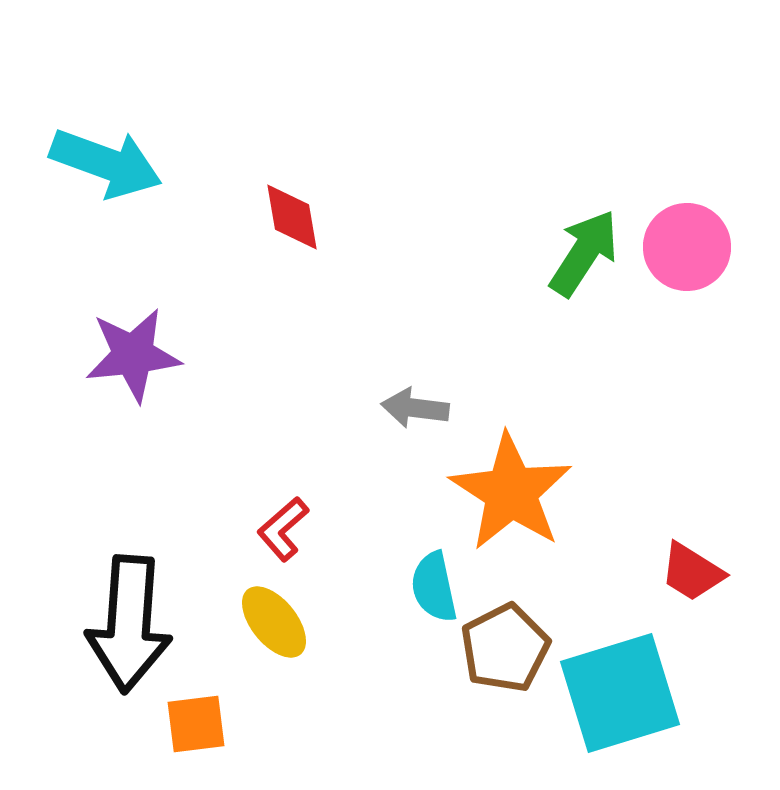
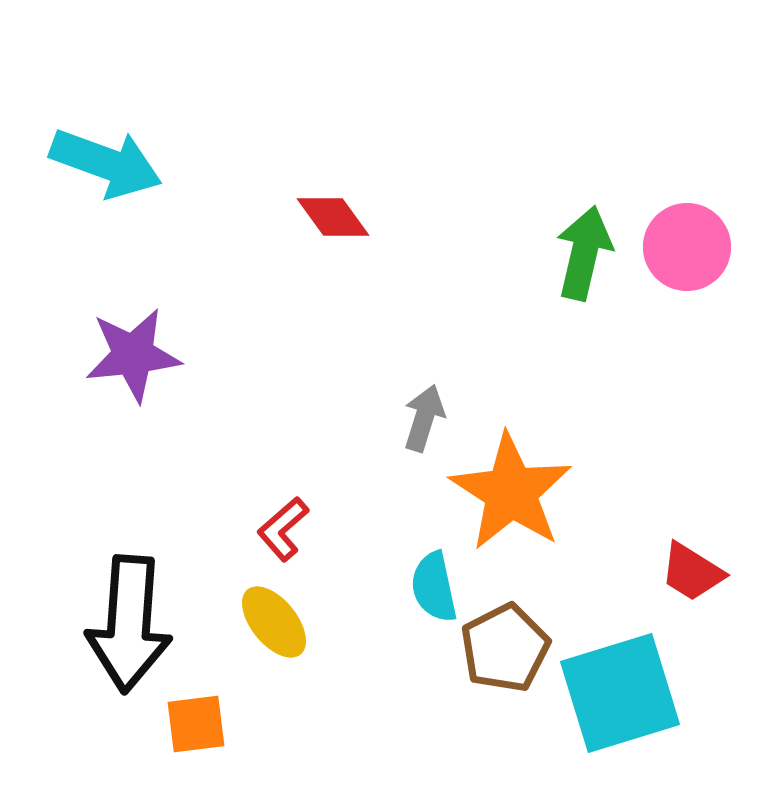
red diamond: moved 41 px right; rotated 26 degrees counterclockwise
green arrow: rotated 20 degrees counterclockwise
gray arrow: moved 9 px right, 10 px down; rotated 100 degrees clockwise
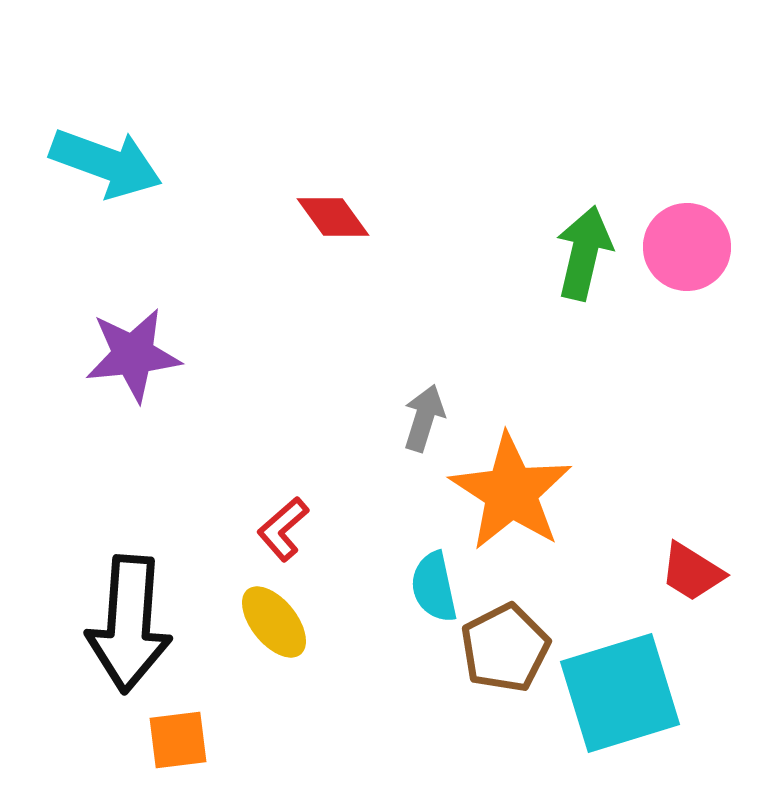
orange square: moved 18 px left, 16 px down
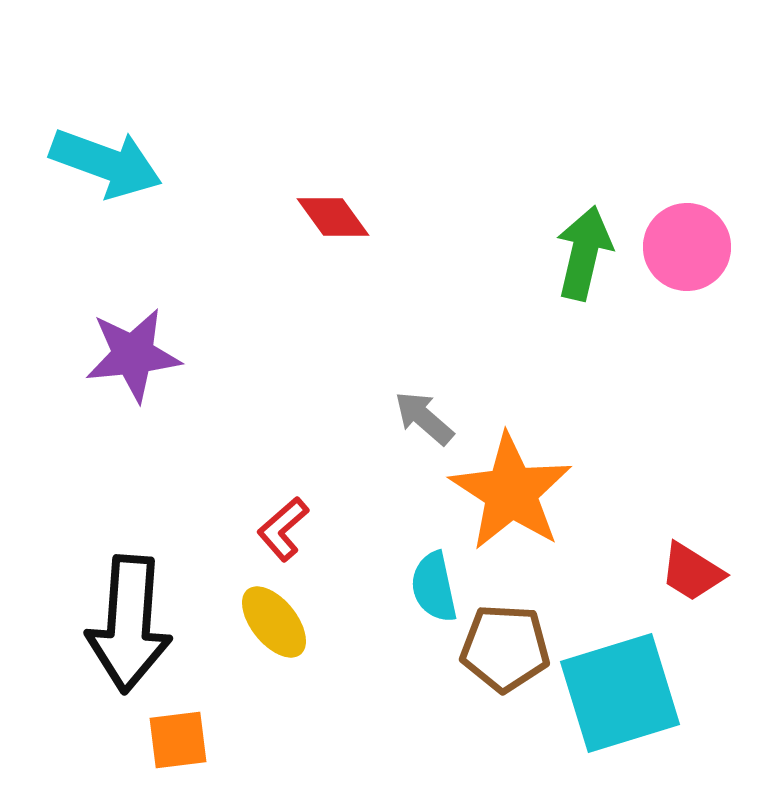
gray arrow: rotated 66 degrees counterclockwise
brown pentagon: rotated 30 degrees clockwise
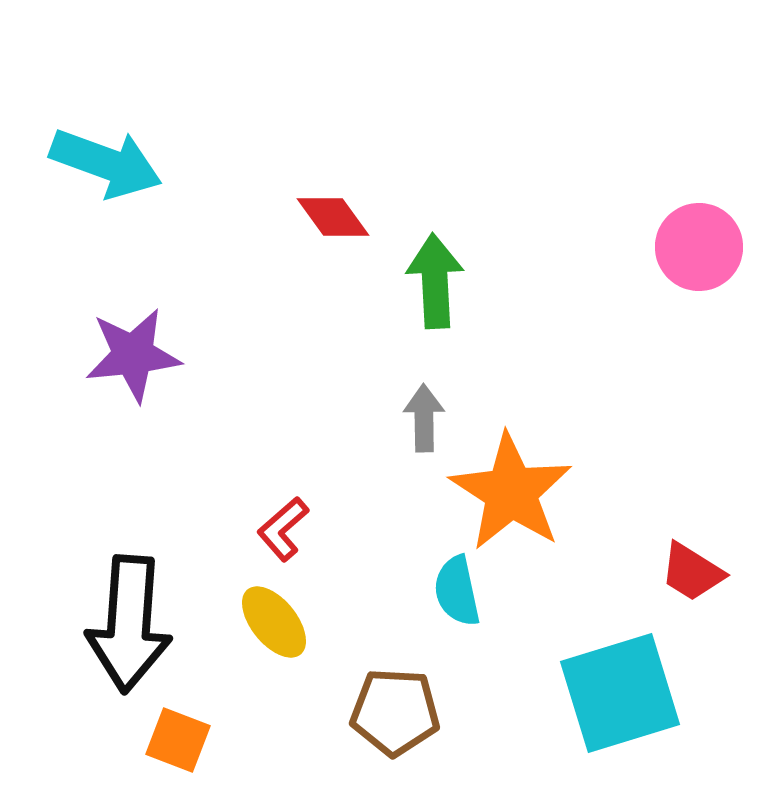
pink circle: moved 12 px right
green arrow: moved 149 px left, 28 px down; rotated 16 degrees counterclockwise
gray arrow: rotated 48 degrees clockwise
cyan semicircle: moved 23 px right, 4 px down
brown pentagon: moved 110 px left, 64 px down
orange square: rotated 28 degrees clockwise
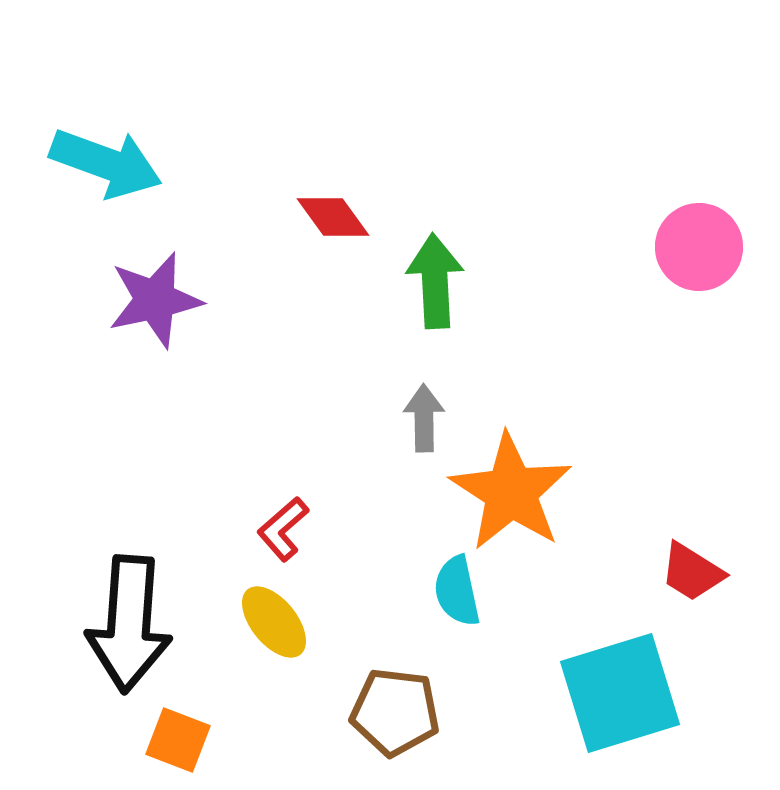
purple star: moved 22 px right, 55 px up; rotated 6 degrees counterclockwise
brown pentagon: rotated 4 degrees clockwise
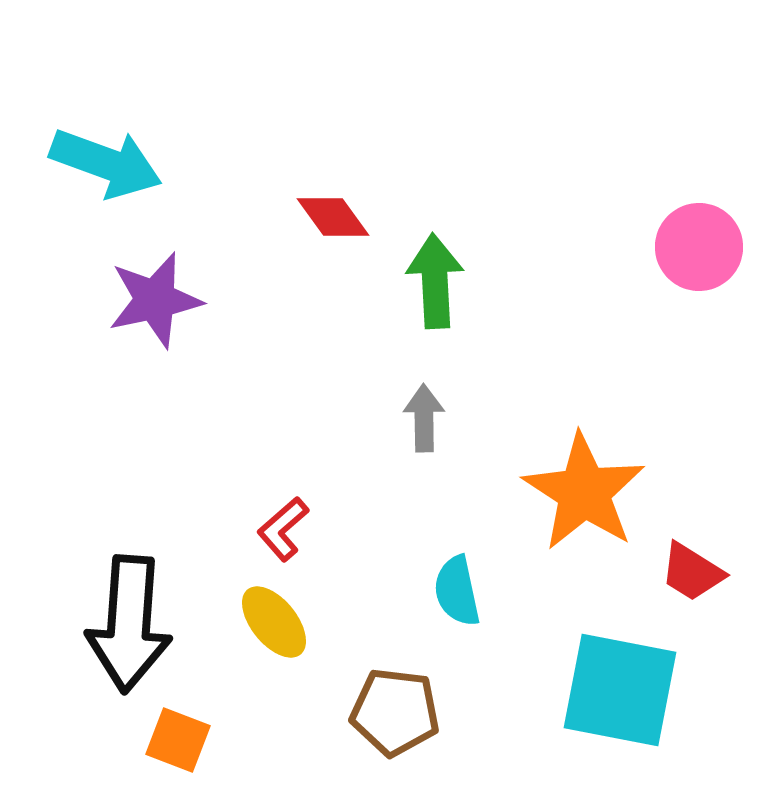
orange star: moved 73 px right
cyan square: moved 3 px up; rotated 28 degrees clockwise
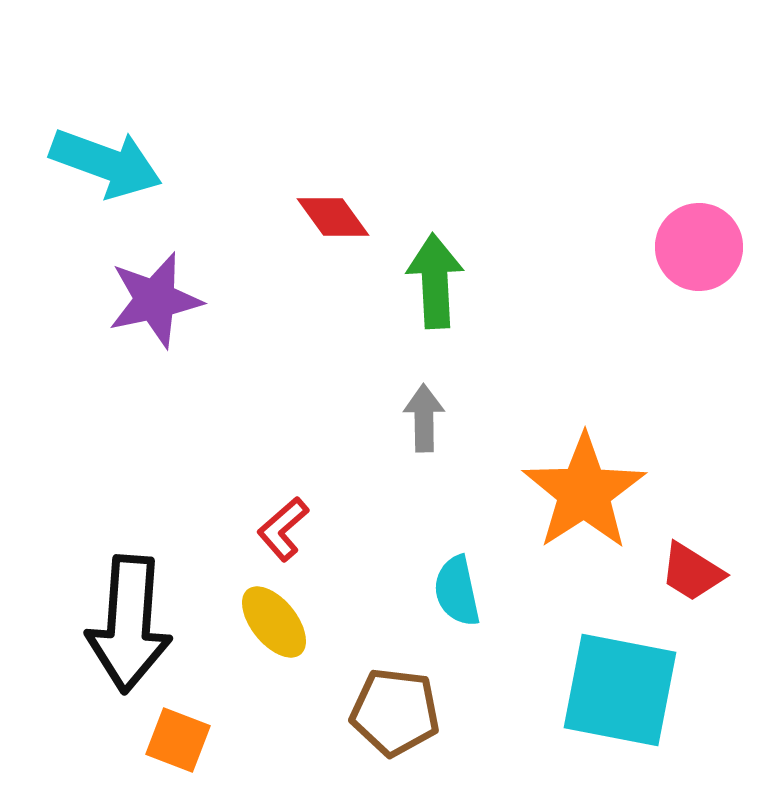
orange star: rotated 6 degrees clockwise
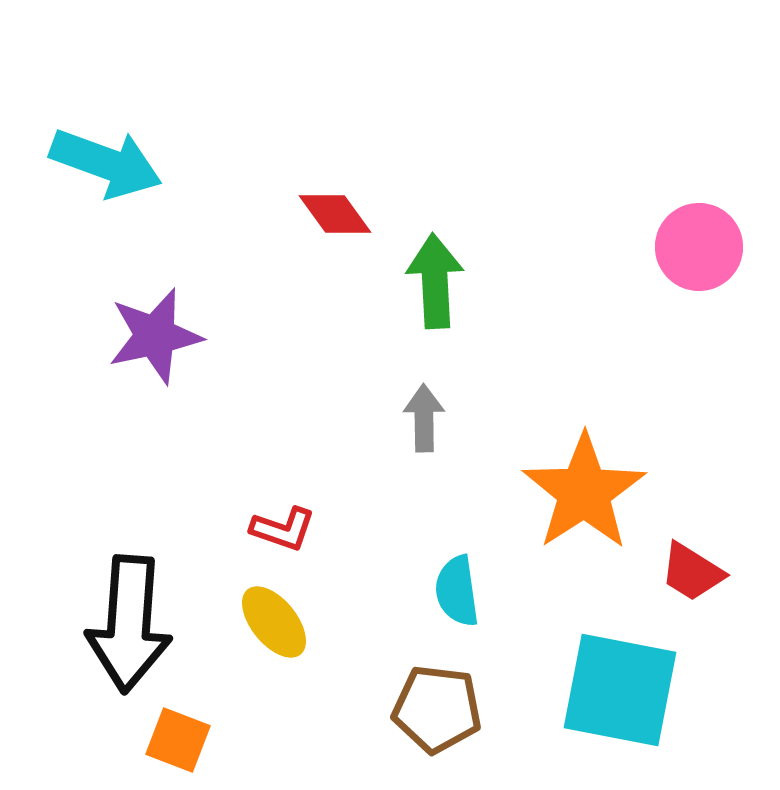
red diamond: moved 2 px right, 3 px up
purple star: moved 36 px down
red L-shape: rotated 120 degrees counterclockwise
cyan semicircle: rotated 4 degrees clockwise
brown pentagon: moved 42 px right, 3 px up
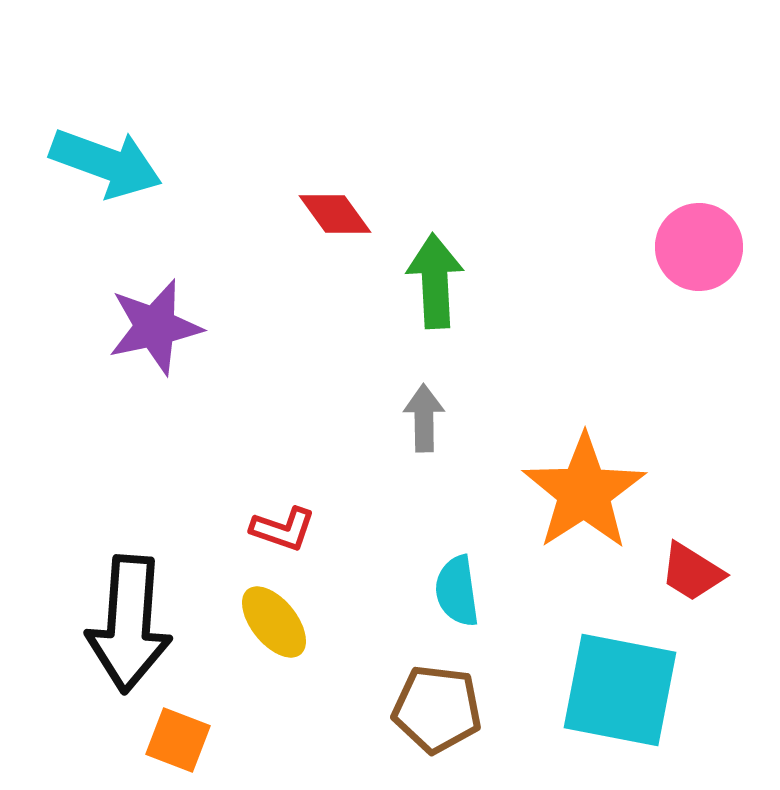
purple star: moved 9 px up
